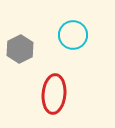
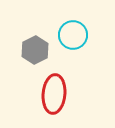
gray hexagon: moved 15 px right, 1 px down
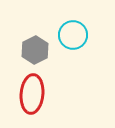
red ellipse: moved 22 px left
